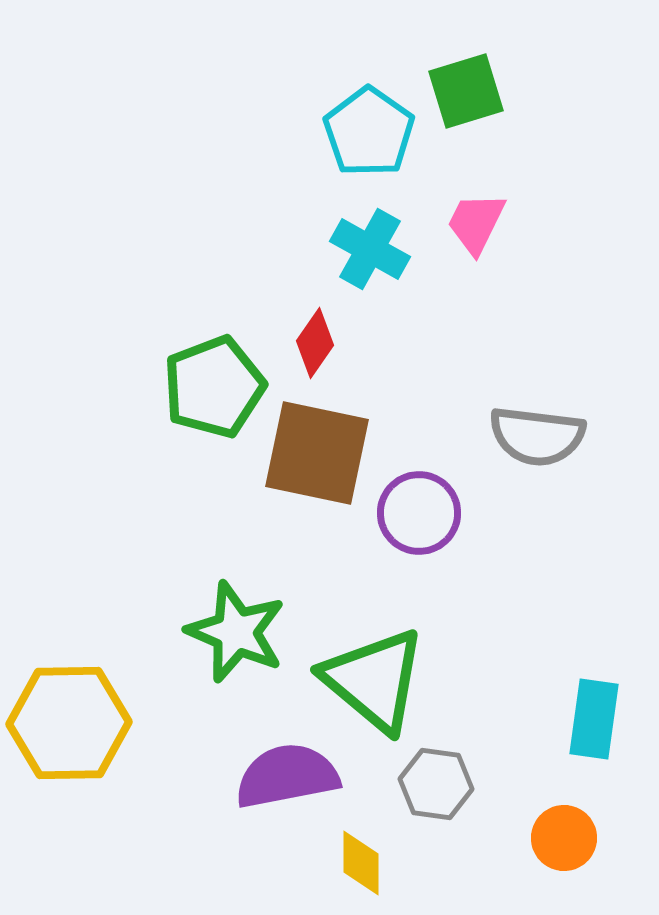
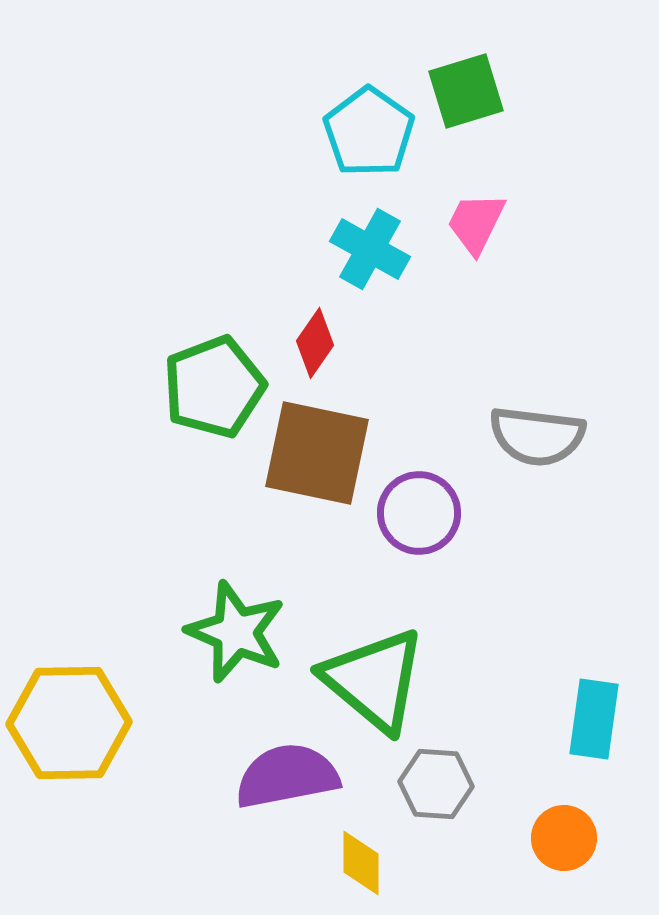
gray hexagon: rotated 4 degrees counterclockwise
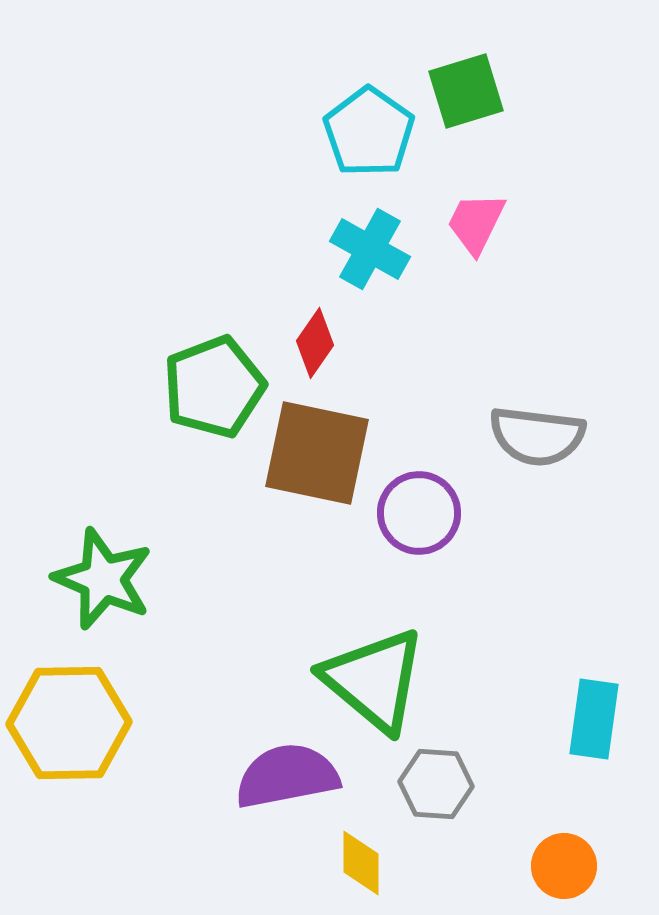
green star: moved 133 px left, 53 px up
orange circle: moved 28 px down
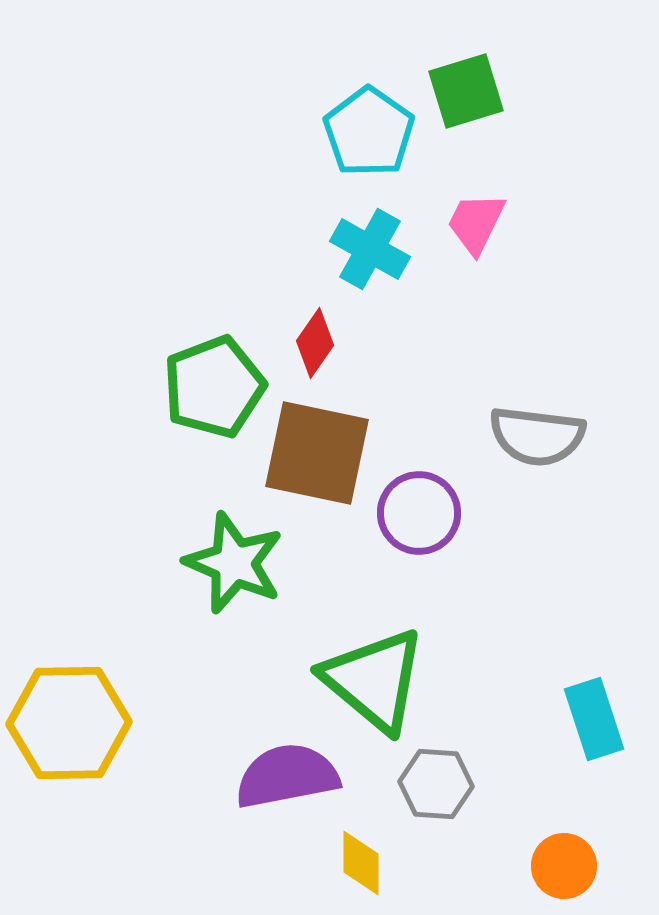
green star: moved 131 px right, 16 px up
cyan rectangle: rotated 26 degrees counterclockwise
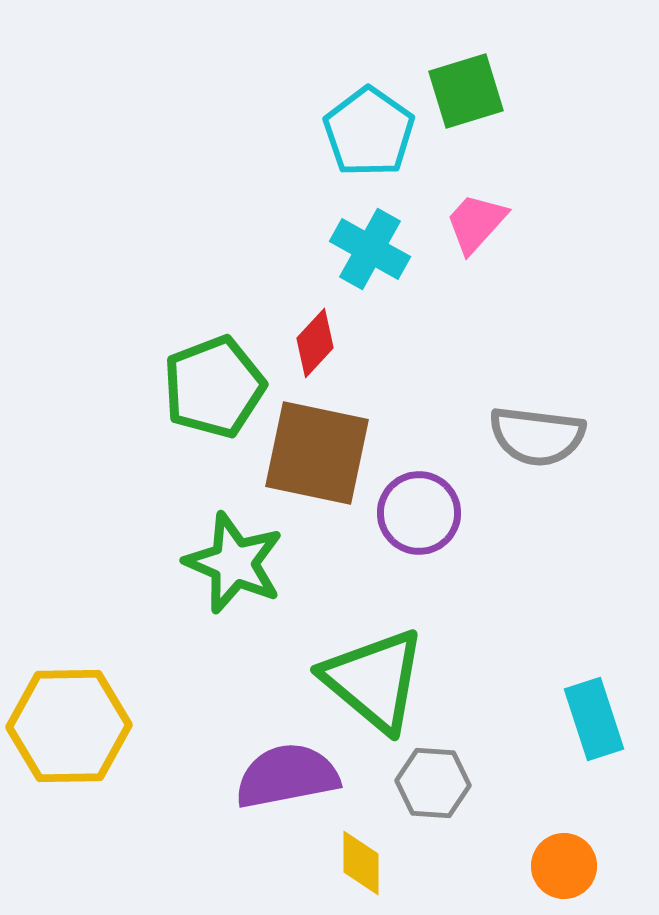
pink trapezoid: rotated 16 degrees clockwise
red diamond: rotated 8 degrees clockwise
yellow hexagon: moved 3 px down
gray hexagon: moved 3 px left, 1 px up
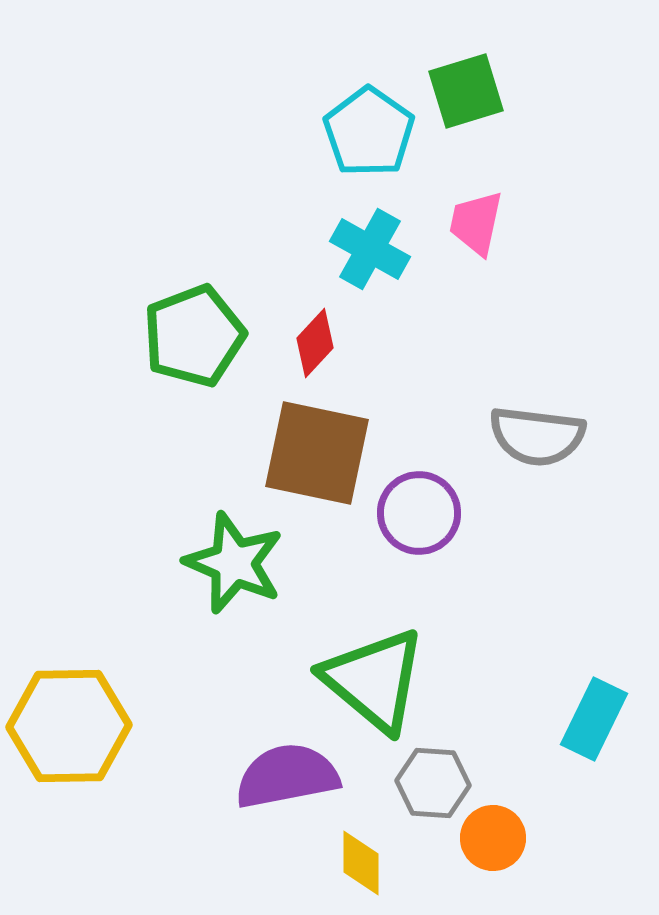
pink trapezoid: rotated 30 degrees counterclockwise
green pentagon: moved 20 px left, 51 px up
cyan rectangle: rotated 44 degrees clockwise
orange circle: moved 71 px left, 28 px up
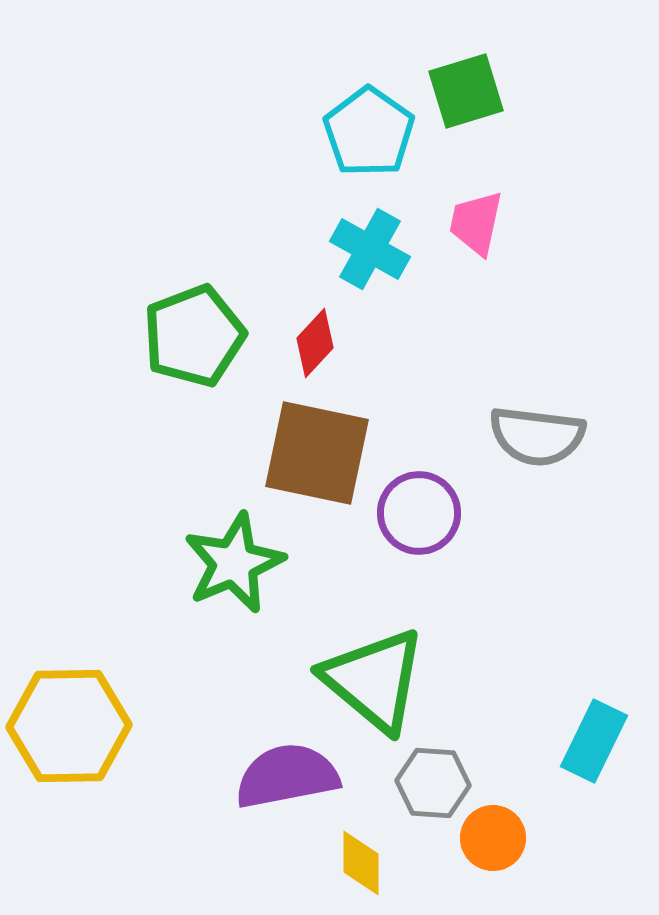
green star: rotated 26 degrees clockwise
cyan rectangle: moved 22 px down
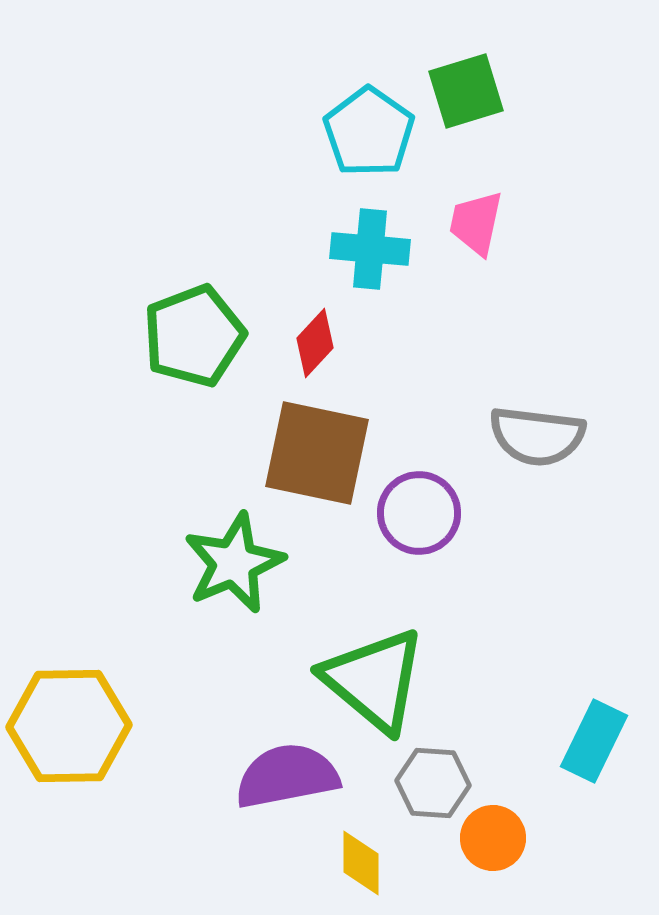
cyan cross: rotated 24 degrees counterclockwise
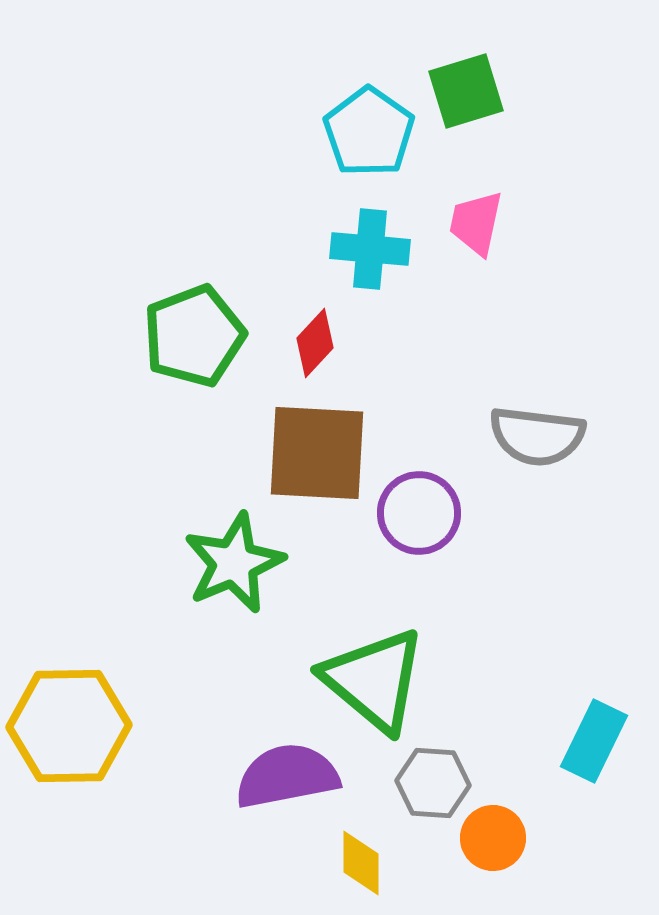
brown square: rotated 9 degrees counterclockwise
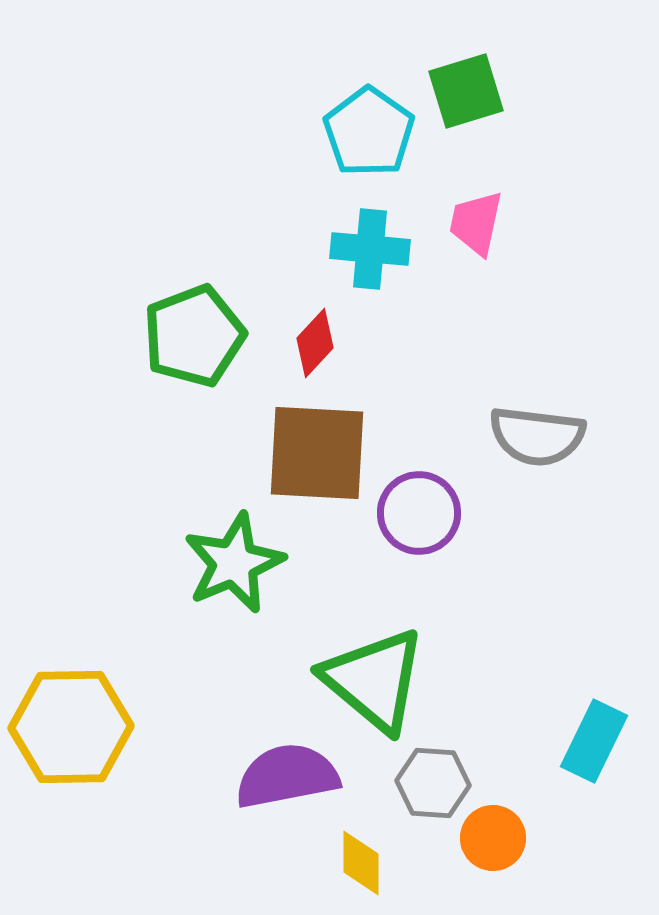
yellow hexagon: moved 2 px right, 1 px down
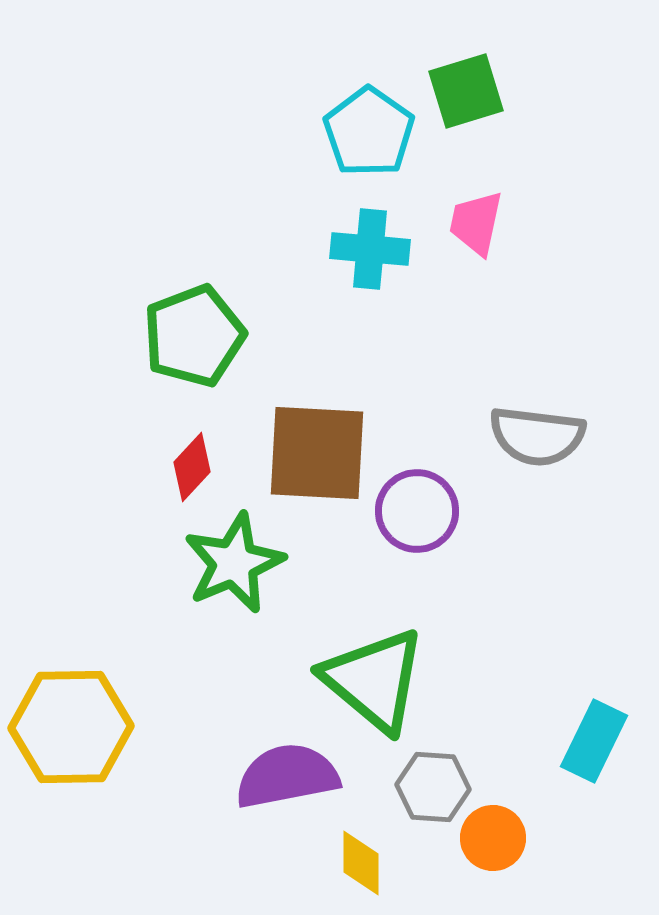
red diamond: moved 123 px left, 124 px down
purple circle: moved 2 px left, 2 px up
gray hexagon: moved 4 px down
